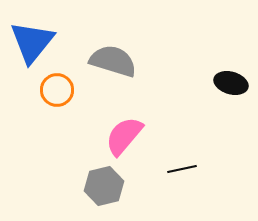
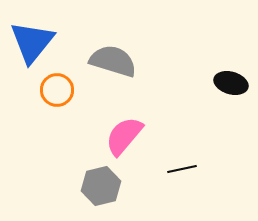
gray hexagon: moved 3 px left
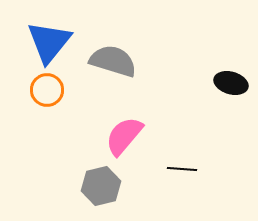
blue triangle: moved 17 px right
orange circle: moved 10 px left
black line: rotated 16 degrees clockwise
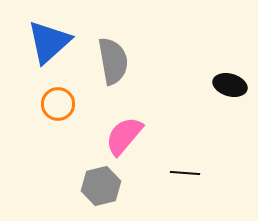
blue triangle: rotated 9 degrees clockwise
gray semicircle: rotated 63 degrees clockwise
black ellipse: moved 1 px left, 2 px down
orange circle: moved 11 px right, 14 px down
black line: moved 3 px right, 4 px down
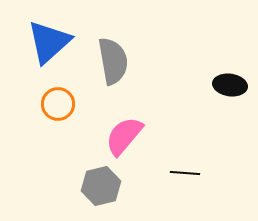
black ellipse: rotated 8 degrees counterclockwise
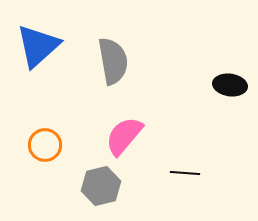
blue triangle: moved 11 px left, 4 px down
orange circle: moved 13 px left, 41 px down
